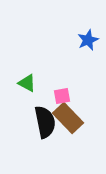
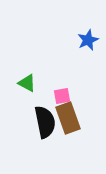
brown rectangle: rotated 24 degrees clockwise
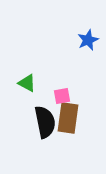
brown rectangle: rotated 28 degrees clockwise
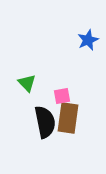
green triangle: rotated 18 degrees clockwise
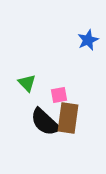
pink square: moved 3 px left, 1 px up
black semicircle: rotated 144 degrees clockwise
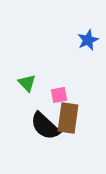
black semicircle: moved 4 px down
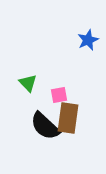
green triangle: moved 1 px right
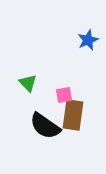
pink square: moved 5 px right
brown rectangle: moved 5 px right, 3 px up
black semicircle: rotated 8 degrees counterclockwise
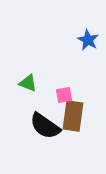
blue star: rotated 20 degrees counterclockwise
green triangle: rotated 24 degrees counterclockwise
brown rectangle: moved 1 px down
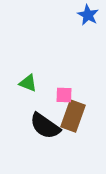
blue star: moved 25 px up
pink square: rotated 12 degrees clockwise
brown rectangle: rotated 12 degrees clockwise
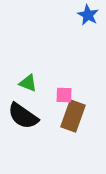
black semicircle: moved 22 px left, 10 px up
